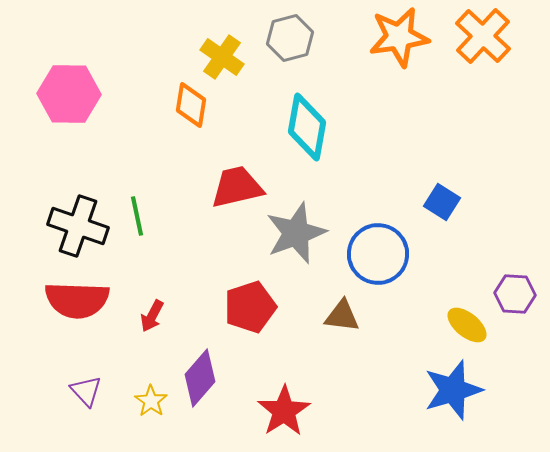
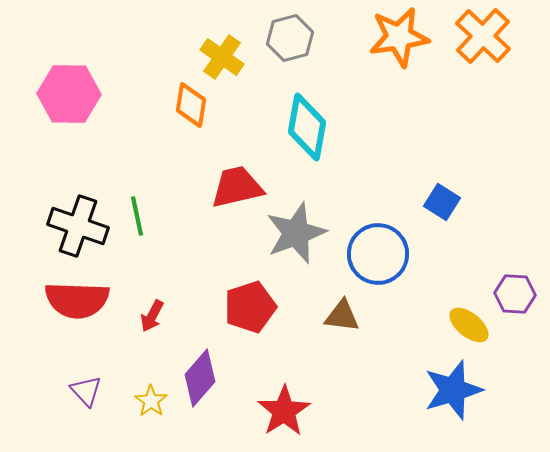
yellow ellipse: moved 2 px right
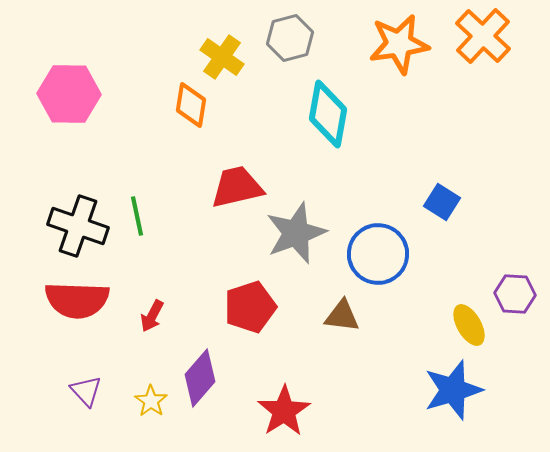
orange star: moved 7 px down
cyan diamond: moved 21 px right, 13 px up
yellow ellipse: rotated 21 degrees clockwise
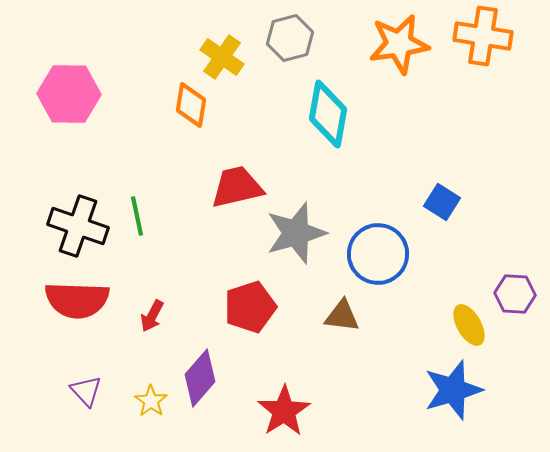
orange cross: rotated 34 degrees counterclockwise
gray star: rotated 4 degrees clockwise
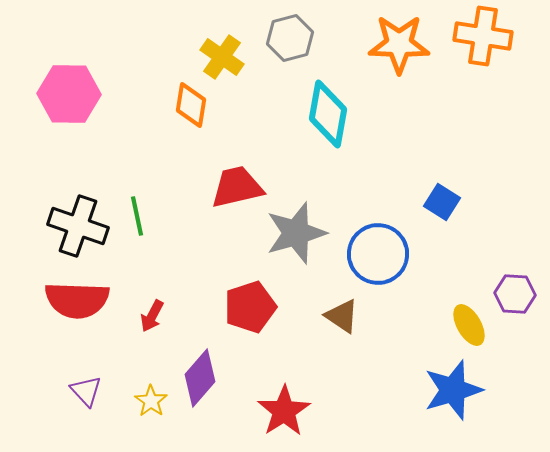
orange star: rotated 10 degrees clockwise
brown triangle: rotated 27 degrees clockwise
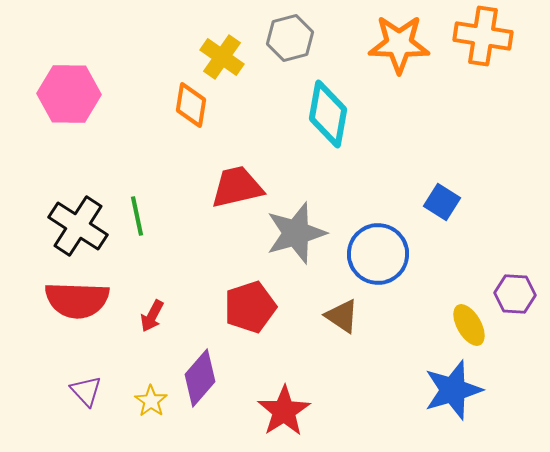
black cross: rotated 14 degrees clockwise
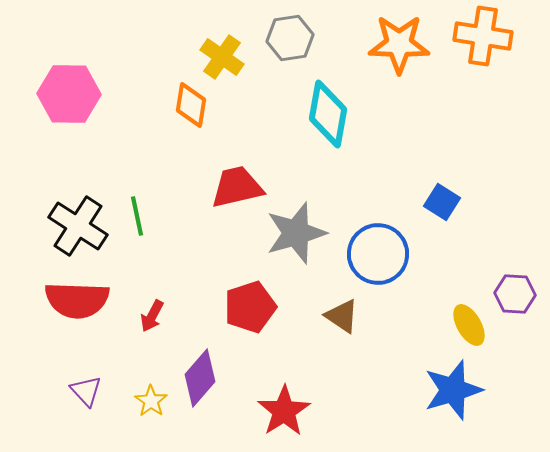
gray hexagon: rotated 6 degrees clockwise
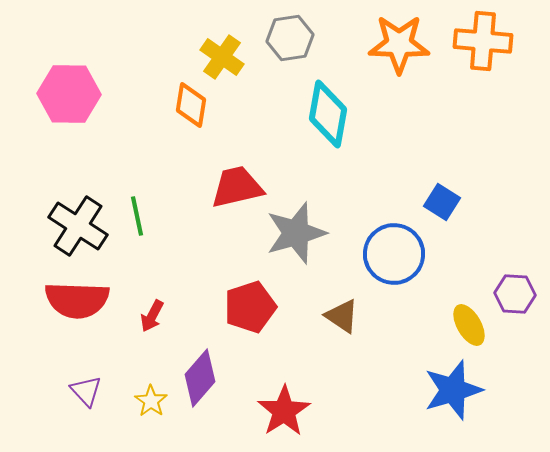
orange cross: moved 5 px down; rotated 4 degrees counterclockwise
blue circle: moved 16 px right
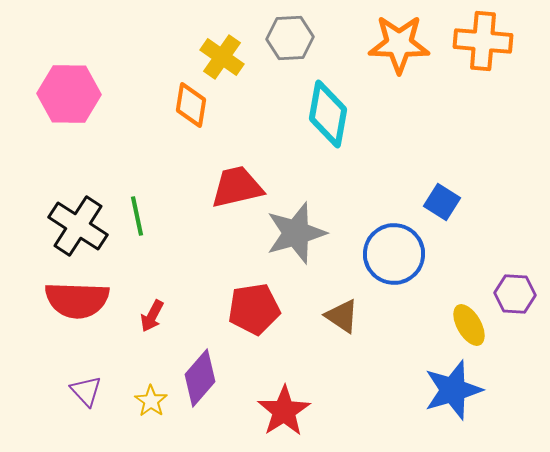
gray hexagon: rotated 6 degrees clockwise
red pentagon: moved 4 px right, 2 px down; rotated 9 degrees clockwise
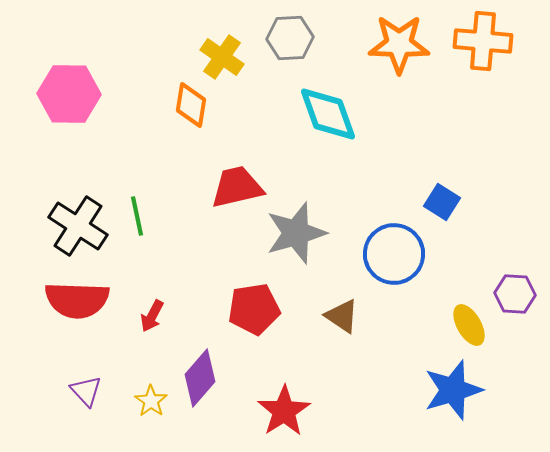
cyan diamond: rotated 30 degrees counterclockwise
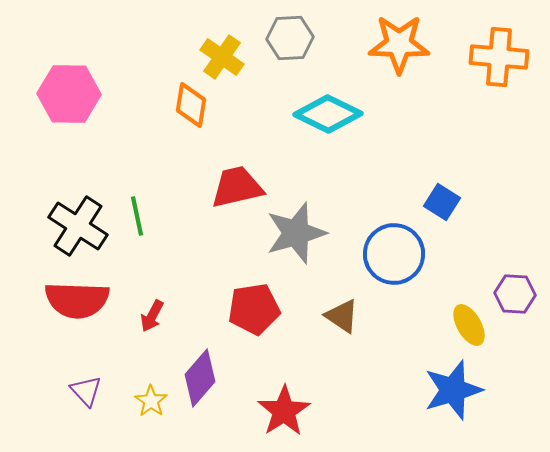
orange cross: moved 16 px right, 16 px down
cyan diamond: rotated 44 degrees counterclockwise
